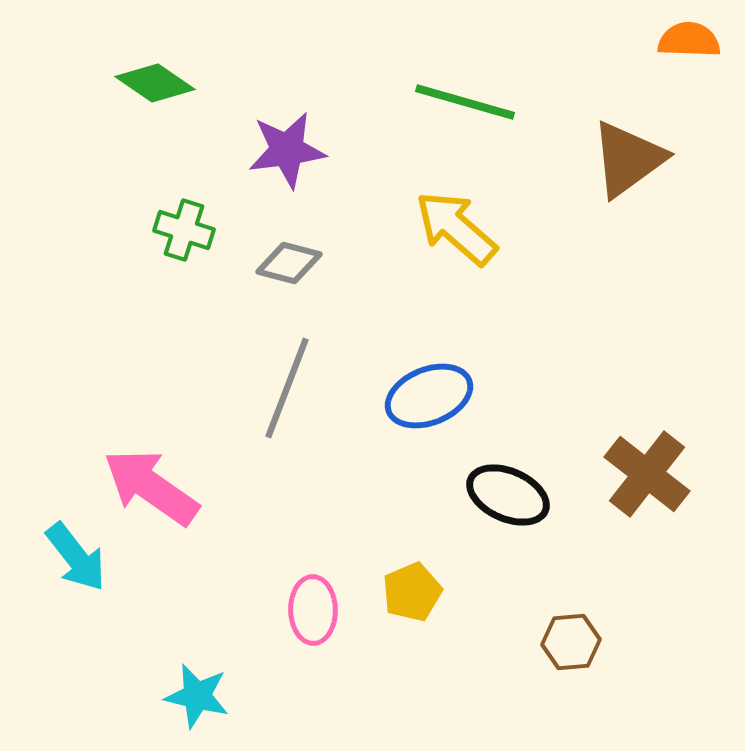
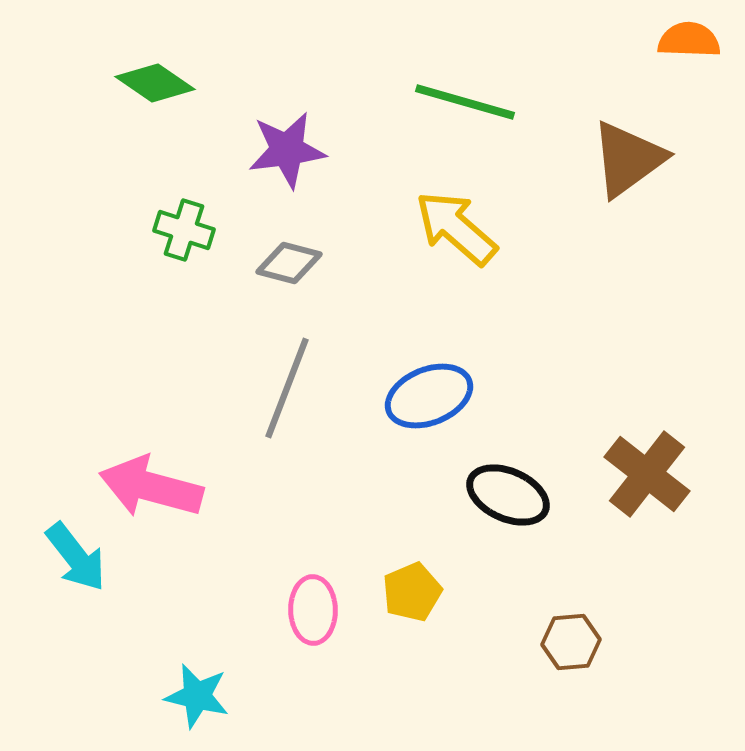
pink arrow: rotated 20 degrees counterclockwise
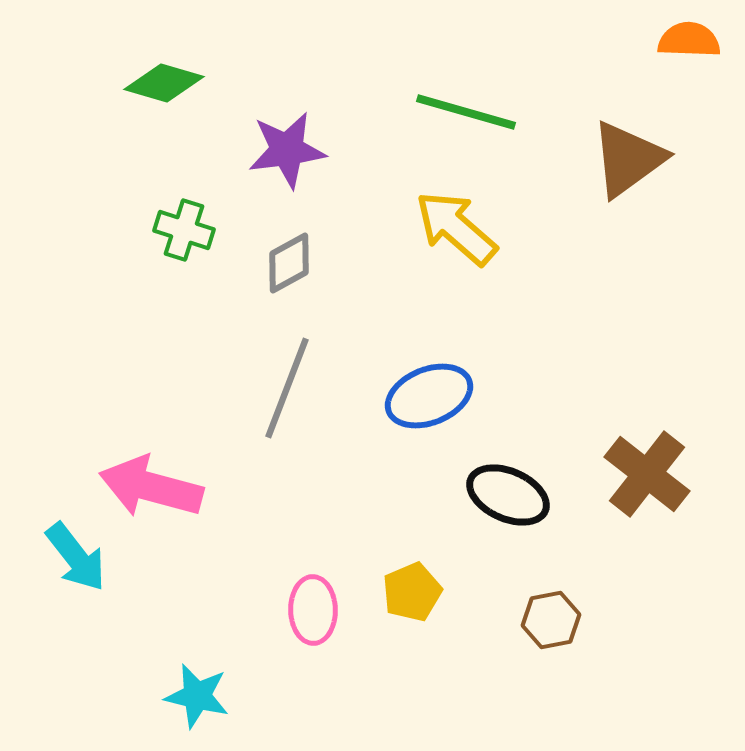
green diamond: moved 9 px right; rotated 18 degrees counterclockwise
green line: moved 1 px right, 10 px down
gray diamond: rotated 44 degrees counterclockwise
brown hexagon: moved 20 px left, 22 px up; rotated 6 degrees counterclockwise
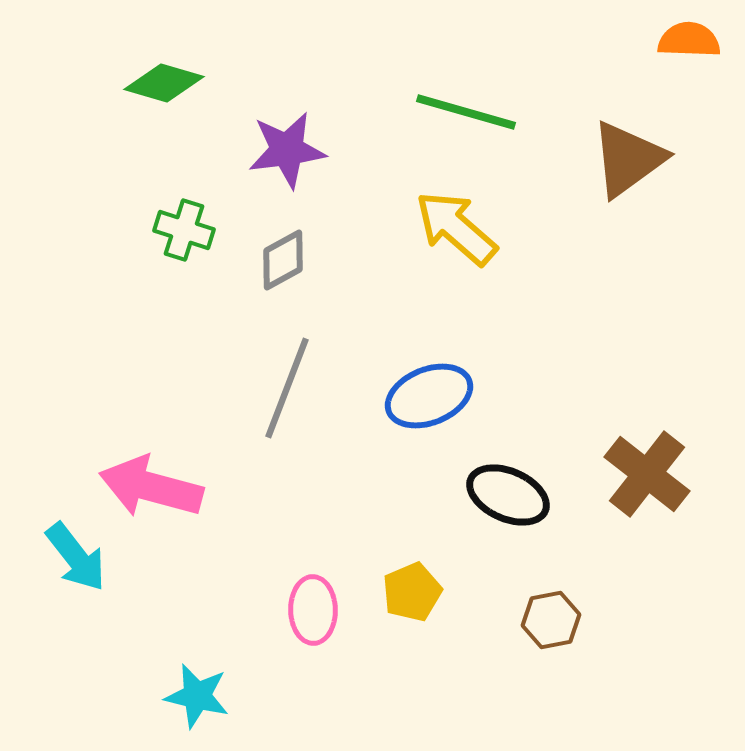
gray diamond: moved 6 px left, 3 px up
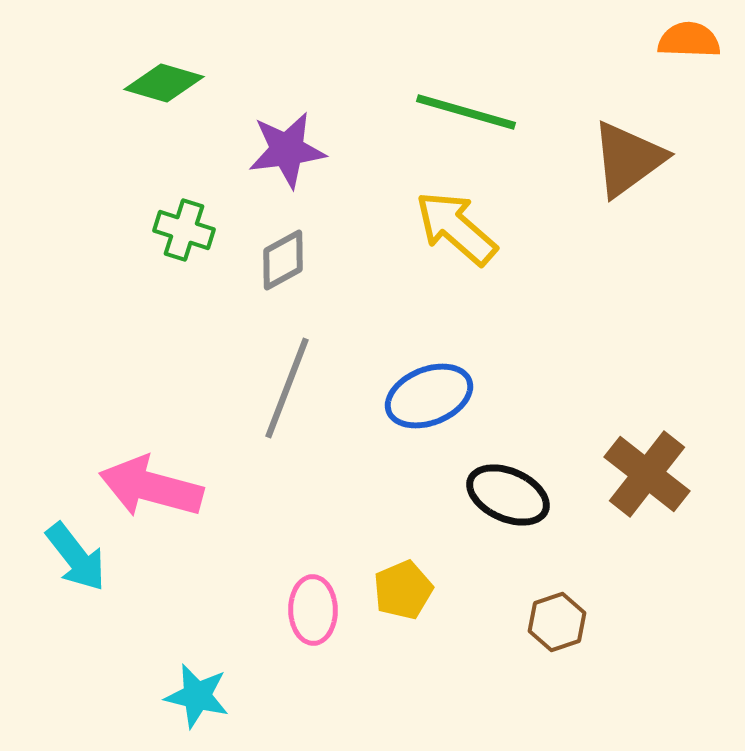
yellow pentagon: moved 9 px left, 2 px up
brown hexagon: moved 6 px right, 2 px down; rotated 8 degrees counterclockwise
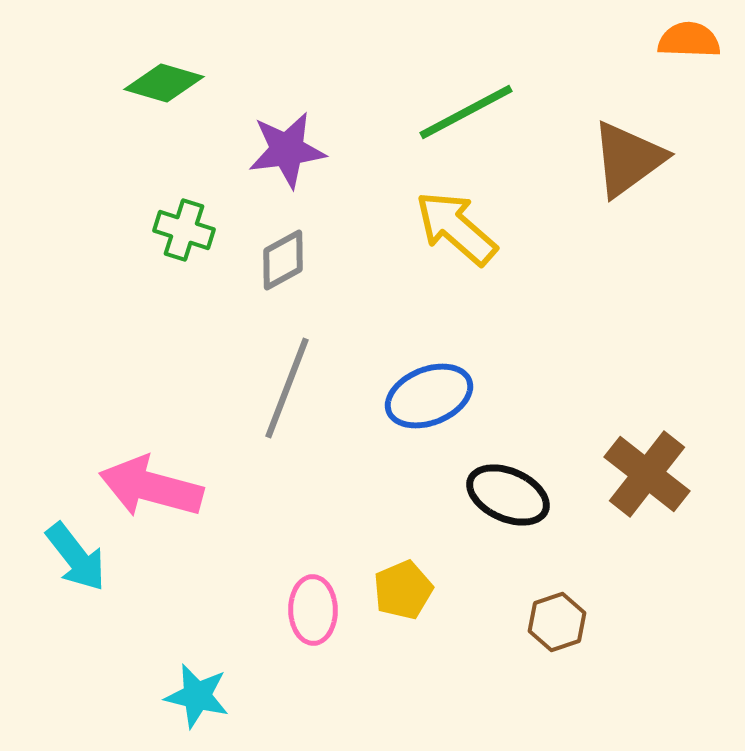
green line: rotated 44 degrees counterclockwise
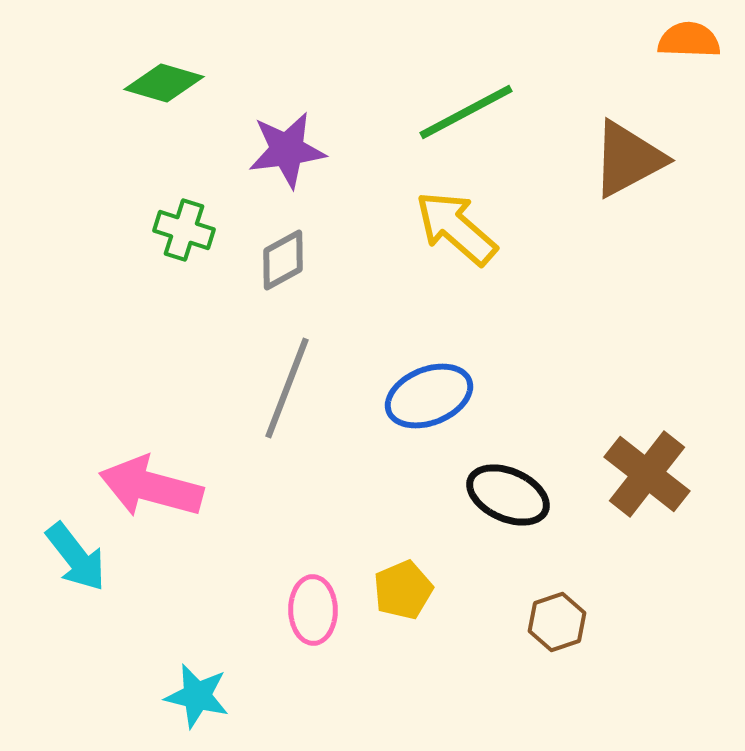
brown triangle: rotated 8 degrees clockwise
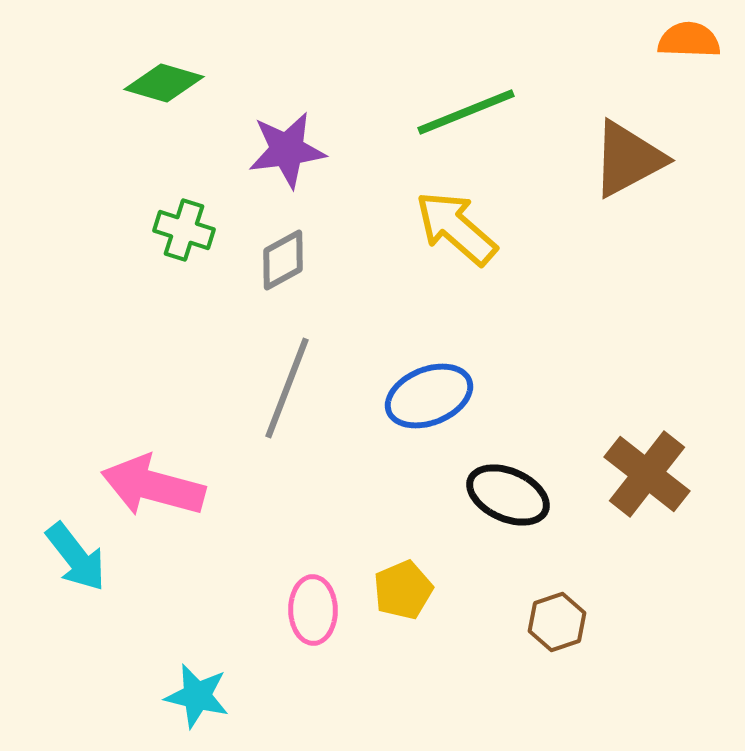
green line: rotated 6 degrees clockwise
pink arrow: moved 2 px right, 1 px up
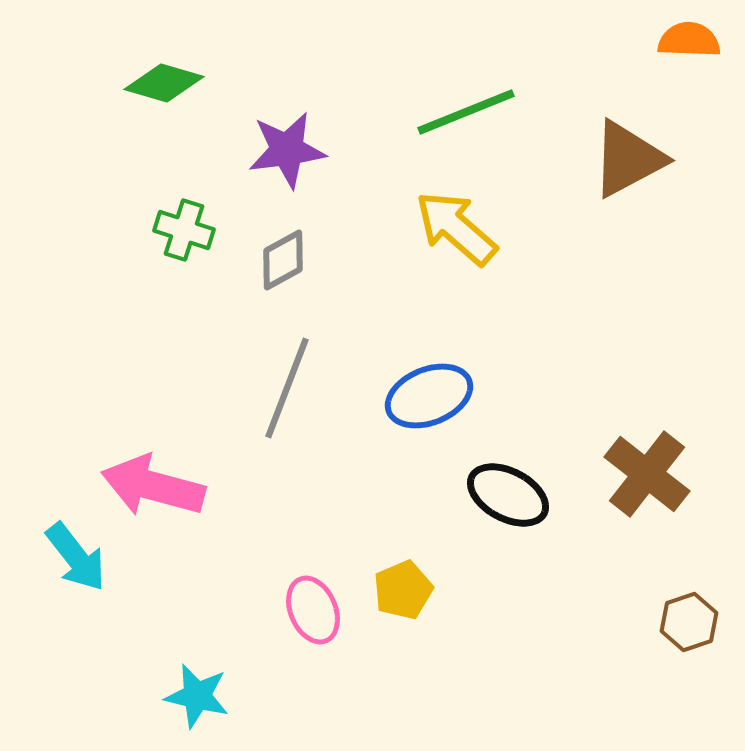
black ellipse: rotated 4 degrees clockwise
pink ellipse: rotated 22 degrees counterclockwise
brown hexagon: moved 132 px right
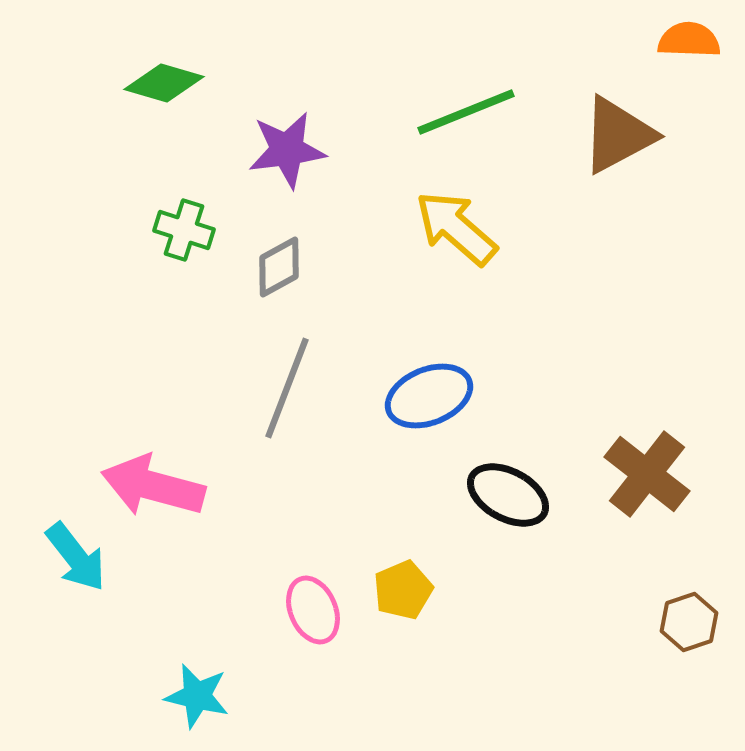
brown triangle: moved 10 px left, 24 px up
gray diamond: moved 4 px left, 7 px down
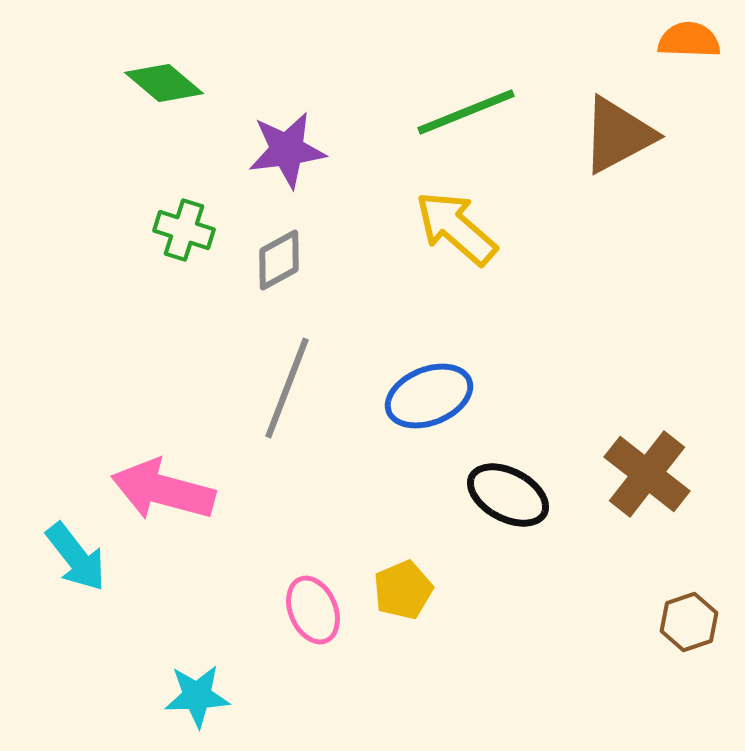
green diamond: rotated 24 degrees clockwise
gray diamond: moved 7 px up
pink arrow: moved 10 px right, 4 px down
cyan star: rotated 16 degrees counterclockwise
